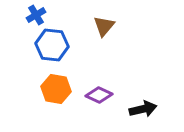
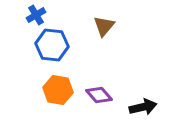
orange hexagon: moved 2 px right, 1 px down
purple diamond: rotated 24 degrees clockwise
black arrow: moved 2 px up
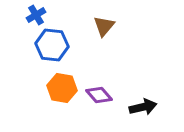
orange hexagon: moved 4 px right, 2 px up
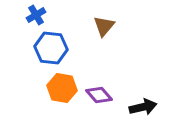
blue hexagon: moved 1 px left, 3 px down
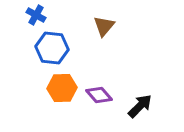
blue cross: rotated 30 degrees counterclockwise
blue hexagon: moved 1 px right
orange hexagon: rotated 12 degrees counterclockwise
black arrow: moved 3 px left, 1 px up; rotated 32 degrees counterclockwise
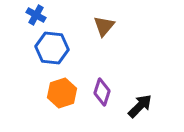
orange hexagon: moved 5 px down; rotated 16 degrees counterclockwise
purple diamond: moved 3 px right, 3 px up; rotated 60 degrees clockwise
